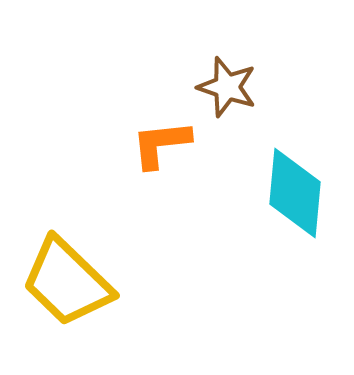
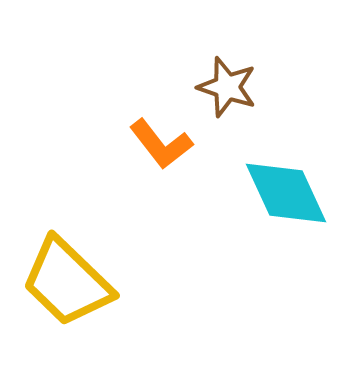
orange L-shape: rotated 122 degrees counterclockwise
cyan diamond: moved 9 px left; rotated 30 degrees counterclockwise
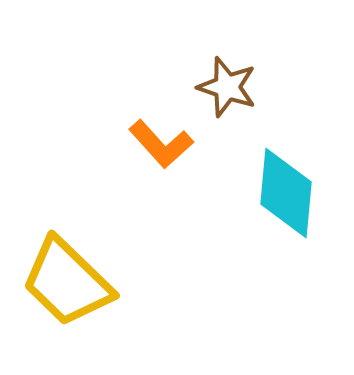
orange L-shape: rotated 4 degrees counterclockwise
cyan diamond: rotated 30 degrees clockwise
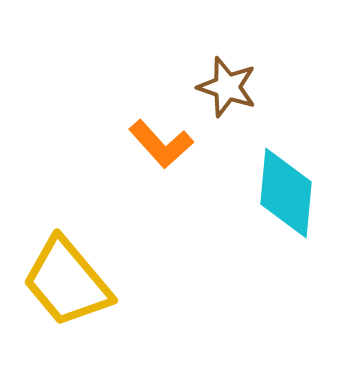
yellow trapezoid: rotated 6 degrees clockwise
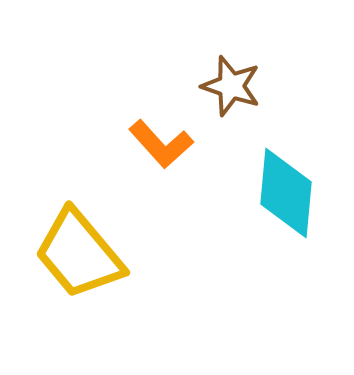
brown star: moved 4 px right, 1 px up
yellow trapezoid: moved 12 px right, 28 px up
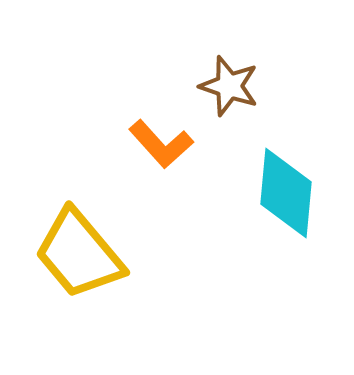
brown star: moved 2 px left
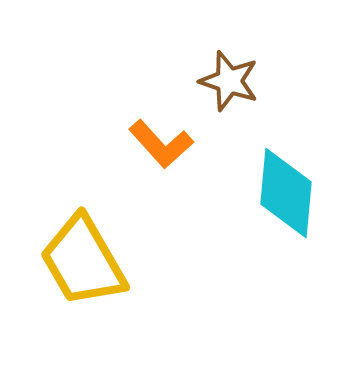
brown star: moved 5 px up
yellow trapezoid: moved 4 px right, 7 px down; rotated 10 degrees clockwise
